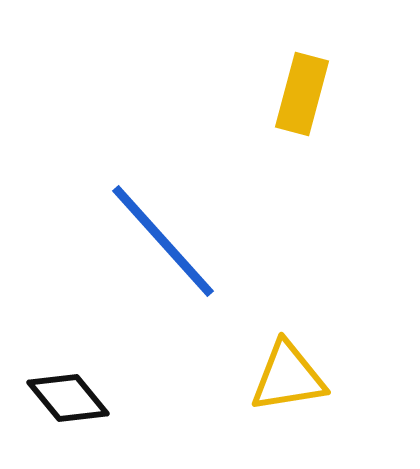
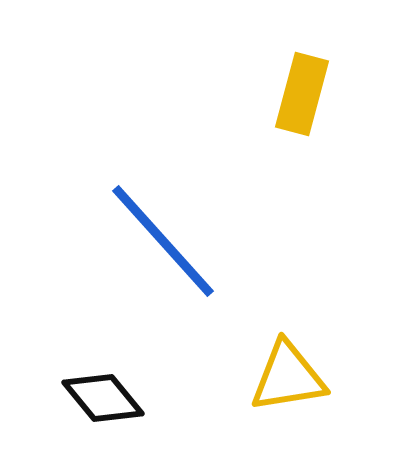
black diamond: moved 35 px right
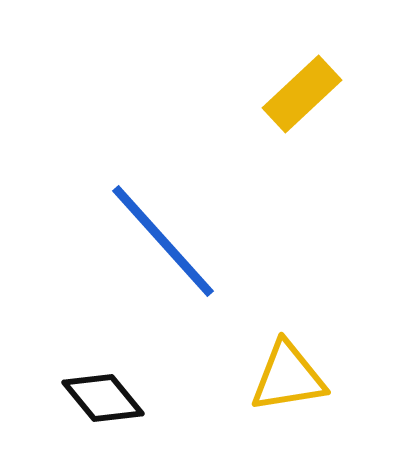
yellow rectangle: rotated 32 degrees clockwise
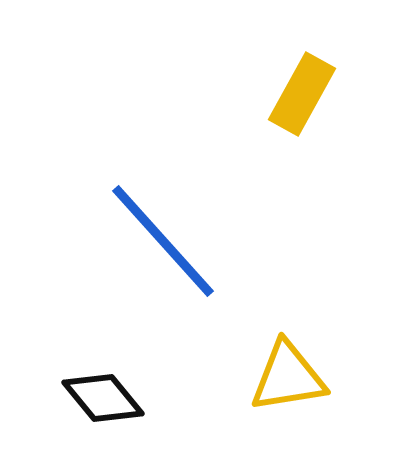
yellow rectangle: rotated 18 degrees counterclockwise
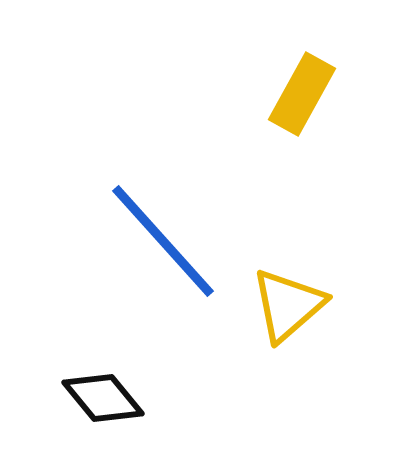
yellow triangle: moved 72 px up; rotated 32 degrees counterclockwise
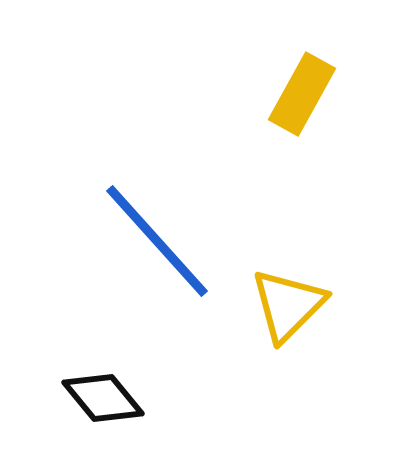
blue line: moved 6 px left
yellow triangle: rotated 4 degrees counterclockwise
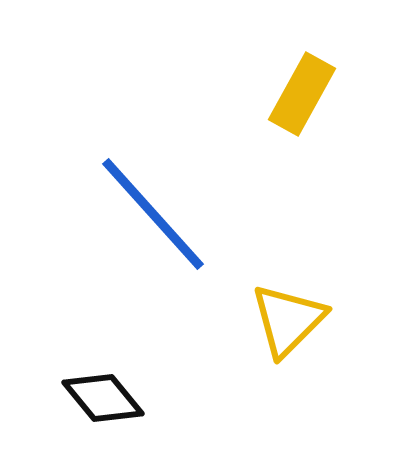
blue line: moved 4 px left, 27 px up
yellow triangle: moved 15 px down
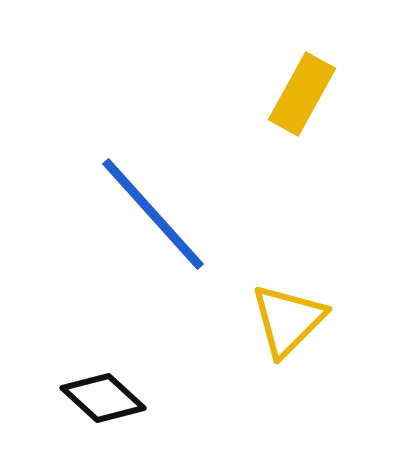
black diamond: rotated 8 degrees counterclockwise
